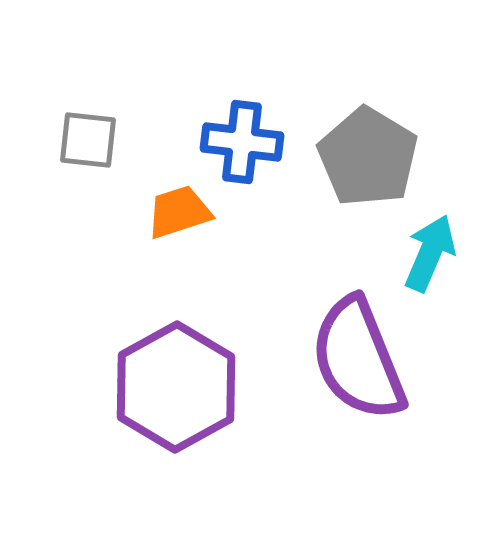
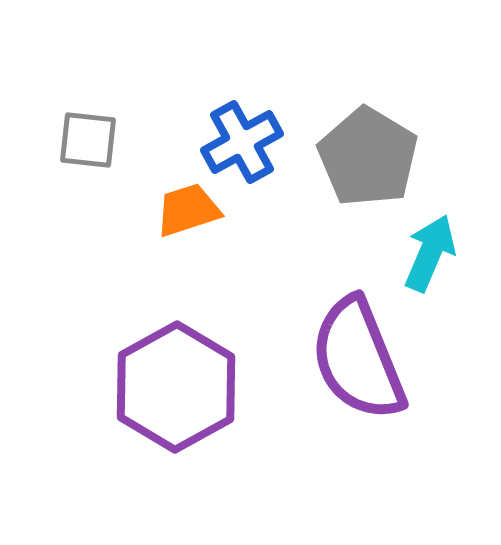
blue cross: rotated 36 degrees counterclockwise
orange trapezoid: moved 9 px right, 2 px up
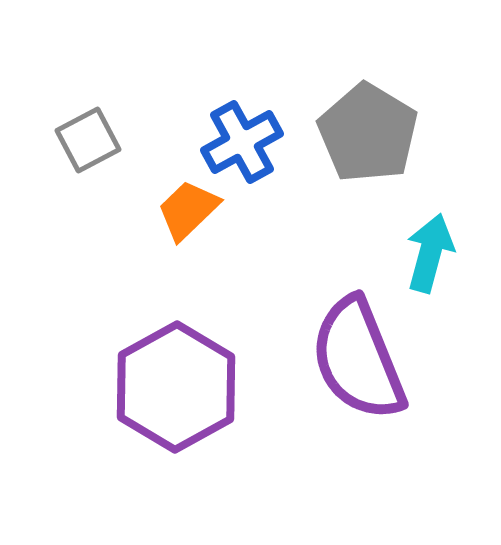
gray square: rotated 34 degrees counterclockwise
gray pentagon: moved 24 px up
orange trapezoid: rotated 26 degrees counterclockwise
cyan arrow: rotated 8 degrees counterclockwise
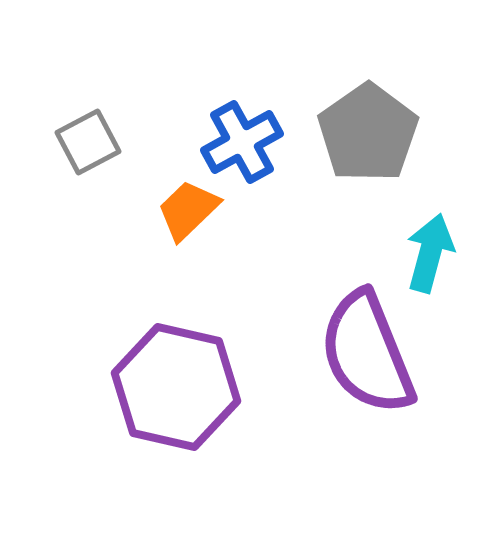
gray pentagon: rotated 6 degrees clockwise
gray square: moved 2 px down
purple semicircle: moved 9 px right, 6 px up
purple hexagon: rotated 18 degrees counterclockwise
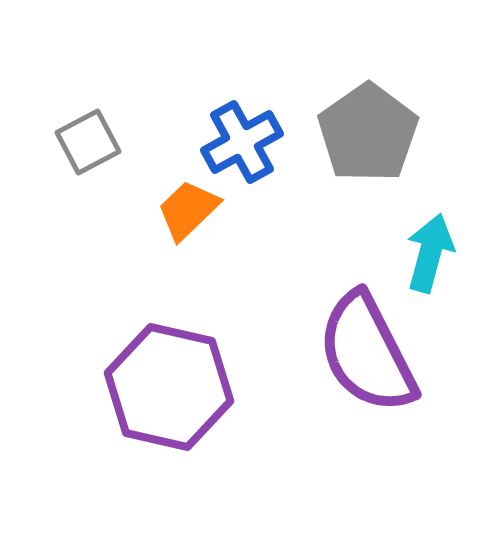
purple semicircle: rotated 5 degrees counterclockwise
purple hexagon: moved 7 px left
